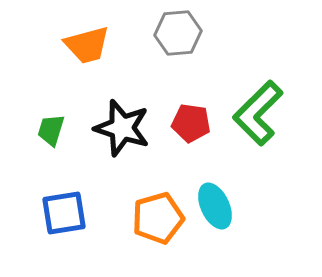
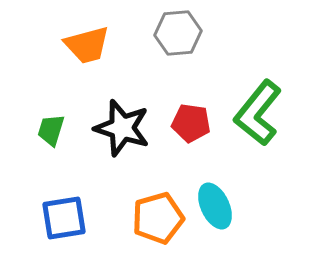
green L-shape: rotated 6 degrees counterclockwise
blue square: moved 5 px down
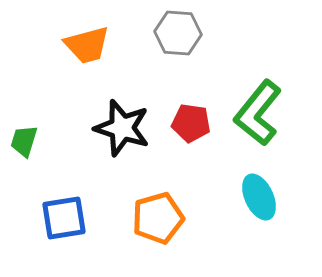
gray hexagon: rotated 9 degrees clockwise
green trapezoid: moved 27 px left, 11 px down
cyan ellipse: moved 44 px right, 9 px up
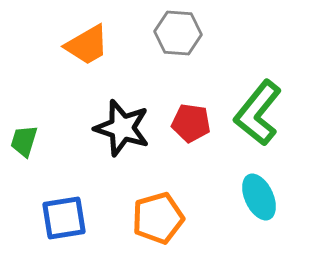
orange trapezoid: rotated 15 degrees counterclockwise
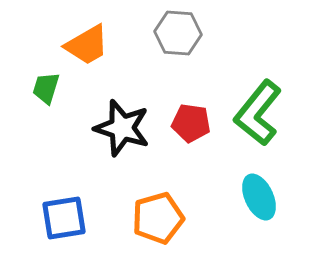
green trapezoid: moved 22 px right, 53 px up
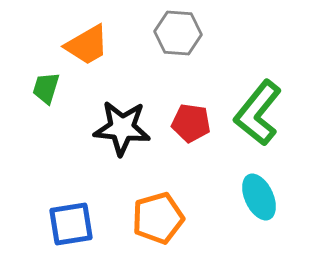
black star: rotated 12 degrees counterclockwise
blue square: moved 7 px right, 6 px down
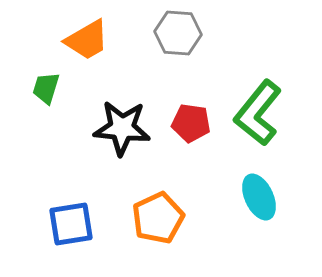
orange trapezoid: moved 5 px up
orange pentagon: rotated 9 degrees counterclockwise
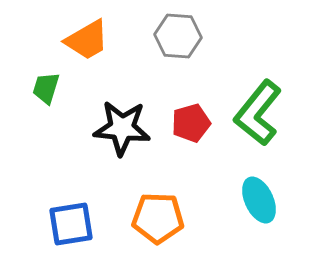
gray hexagon: moved 3 px down
red pentagon: rotated 24 degrees counterclockwise
cyan ellipse: moved 3 px down
orange pentagon: rotated 27 degrees clockwise
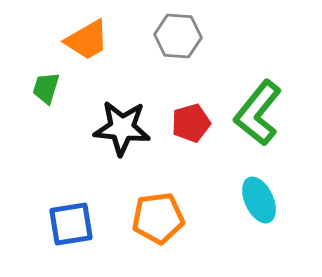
orange pentagon: rotated 9 degrees counterclockwise
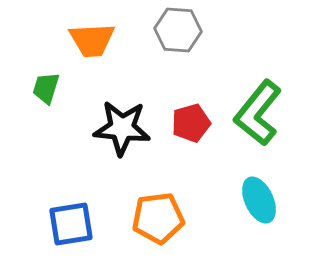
gray hexagon: moved 6 px up
orange trapezoid: moved 5 px right; rotated 27 degrees clockwise
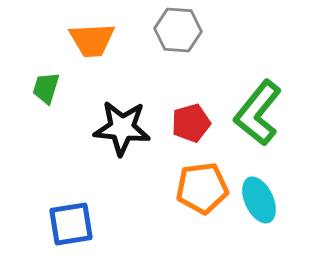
orange pentagon: moved 44 px right, 30 px up
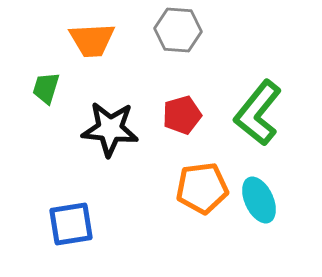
red pentagon: moved 9 px left, 8 px up
black star: moved 12 px left, 1 px down
